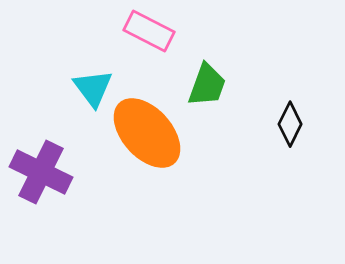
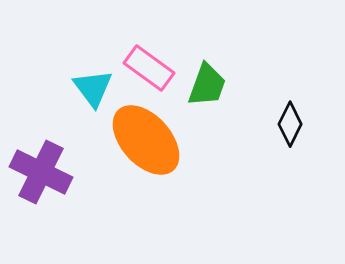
pink rectangle: moved 37 px down; rotated 9 degrees clockwise
orange ellipse: moved 1 px left, 7 px down
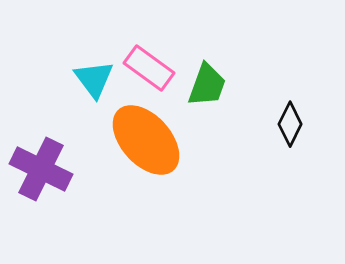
cyan triangle: moved 1 px right, 9 px up
purple cross: moved 3 px up
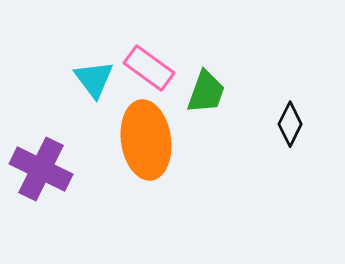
green trapezoid: moved 1 px left, 7 px down
orange ellipse: rotated 34 degrees clockwise
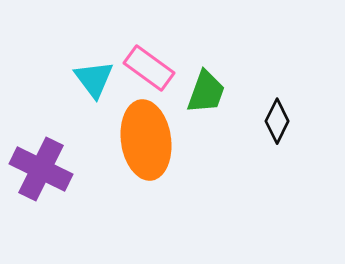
black diamond: moved 13 px left, 3 px up
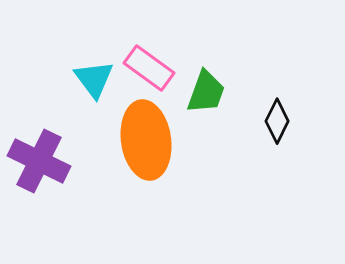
purple cross: moved 2 px left, 8 px up
